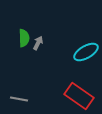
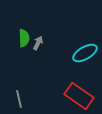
cyan ellipse: moved 1 px left, 1 px down
gray line: rotated 66 degrees clockwise
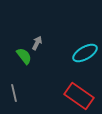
green semicircle: moved 18 px down; rotated 36 degrees counterclockwise
gray arrow: moved 1 px left
gray line: moved 5 px left, 6 px up
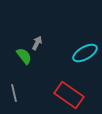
red rectangle: moved 10 px left, 1 px up
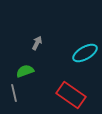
green semicircle: moved 1 px right, 15 px down; rotated 72 degrees counterclockwise
red rectangle: moved 2 px right
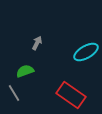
cyan ellipse: moved 1 px right, 1 px up
gray line: rotated 18 degrees counterclockwise
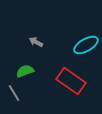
gray arrow: moved 1 px left, 1 px up; rotated 88 degrees counterclockwise
cyan ellipse: moved 7 px up
red rectangle: moved 14 px up
